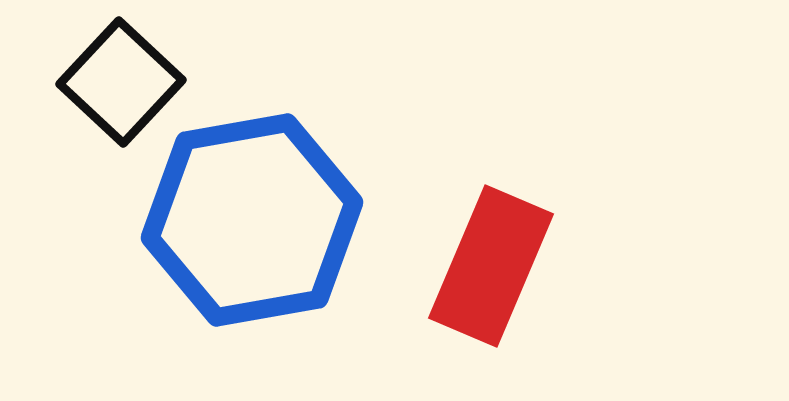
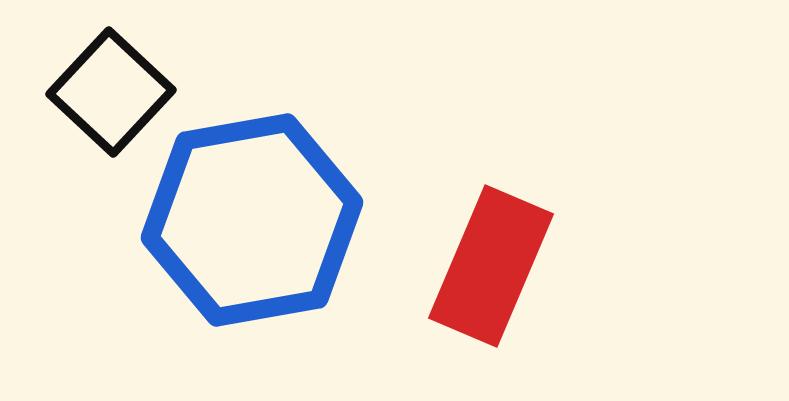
black square: moved 10 px left, 10 px down
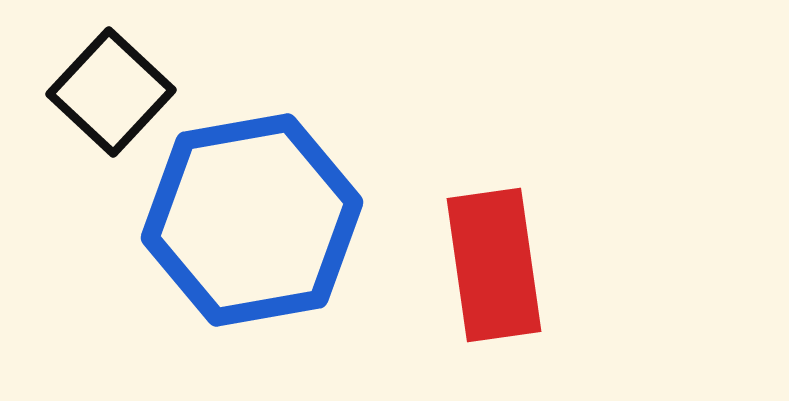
red rectangle: moved 3 px right, 1 px up; rotated 31 degrees counterclockwise
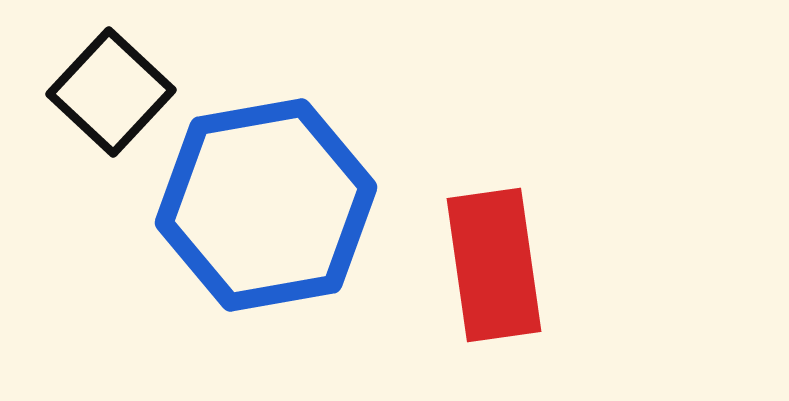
blue hexagon: moved 14 px right, 15 px up
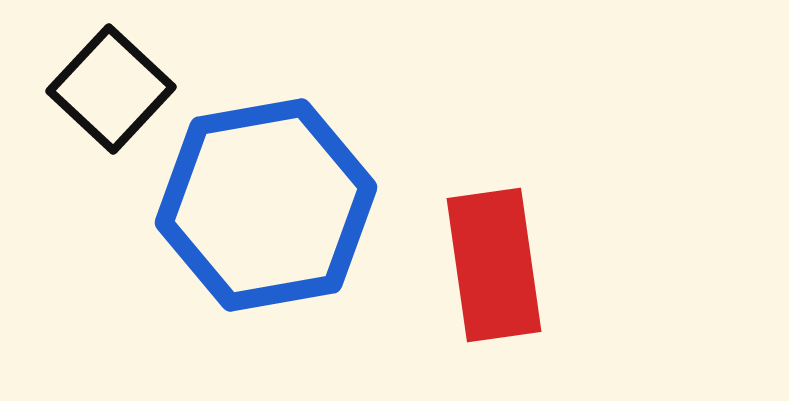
black square: moved 3 px up
